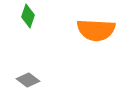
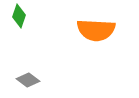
green diamond: moved 9 px left
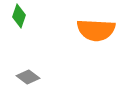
gray diamond: moved 3 px up
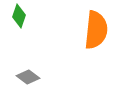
orange semicircle: rotated 87 degrees counterclockwise
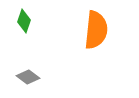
green diamond: moved 5 px right, 5 px down
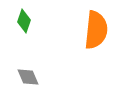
gray diamond: rotated 30 degrees clockwise
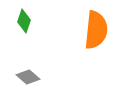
gray diamond: rotated 25 degrees counterclockwise
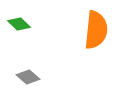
green diamond: moved 5 px left, 3 px down; rotated 65 degrees counterclockwise
